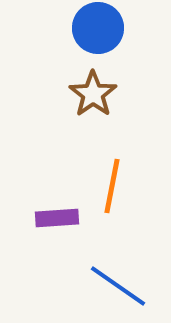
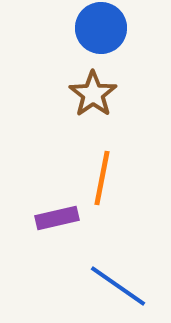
blue circle: moved 3 px right
orange line: moved 10 px left, 8 px up
purple rectangle: rotated 9 degrees counterclockwise
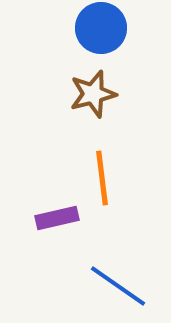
brown star: rotated 21 degrees clockwise
orange line: rotated 18 degrees counterclockwise
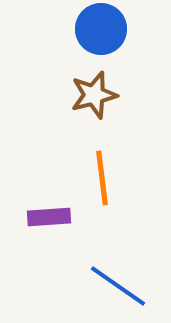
blue circle: moved 1 px down
brown star: moved 1 px right, 1 px down
purple rectangle: moved 8 px left, 1 px up; rotated 9 degrees clockwise
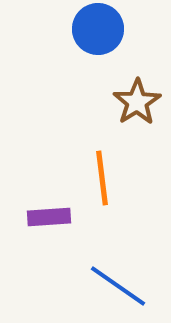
blue circle: moved 3 px left
brown star: moved 43 px right, 7 px down; rotated 18 degrees counterclockwise
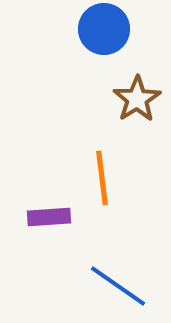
blue circle: moved 6 px right
brown star: moved 3 px up
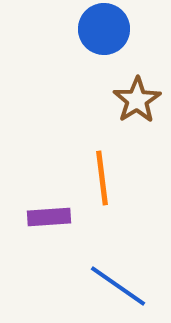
brown star: moved 1 px down
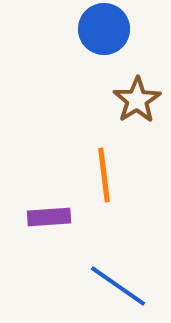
orange line: moved 2 px right, 3 px up
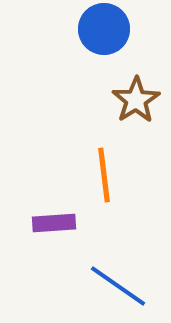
brown star: moved 1 px left
purple rectangle: moved 5 px right, 6 px down
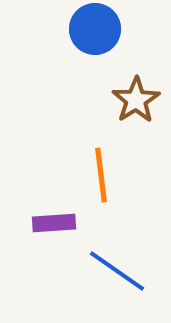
blue circle: moved 9 px left
orange line: moved 3 px left
blue line: moved 1 px left, 15 px up
